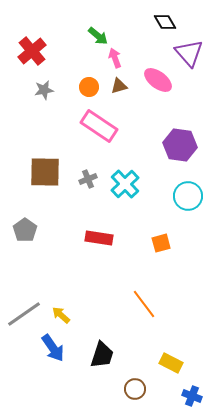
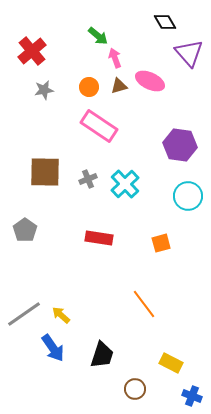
pink ellipse: moved 8 px left, 1 px down; rotated 12 degrees counterclockwise
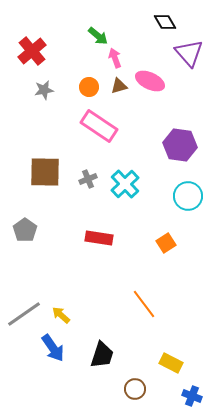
orange square: moved 5 px right; rotated 18 degrees counterclockwise
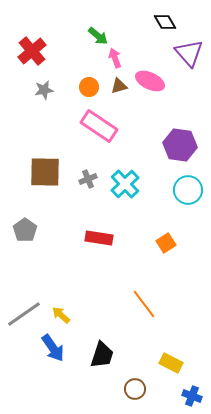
cyan circle: moved 6 px up
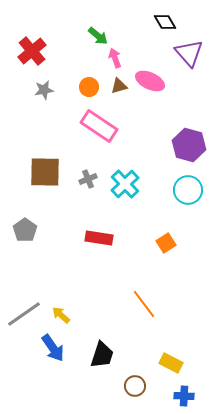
purple hexagon: moved 9 px right; rotated 8 degrees clockwise
brown circle: moved 3 px up
blue cross: moved 8 px left; rotated 18 degrees counterclockwise
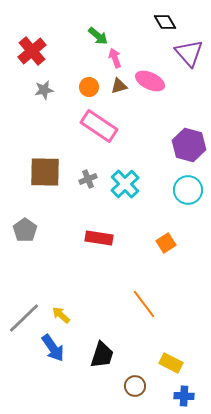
gray line: moved 4 px down; rotated 9 degrees counterclockwise
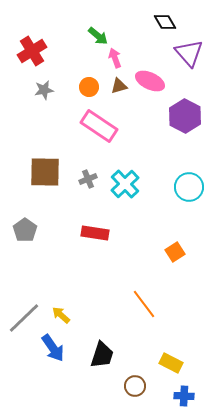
red cross: rotated 8 degrees clockwise
purple hexagon: moved 4 px left, 29 px up; rotated 12 degrees clockwise
cyan circle: moved 1 px right, 3 px up
red rectangle: moved 4 px left, 5 px up
orange square: moved 9 px right, 9 px down
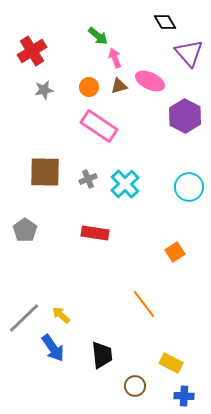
black trapezoid: rotated 24 degrees counterclockwise
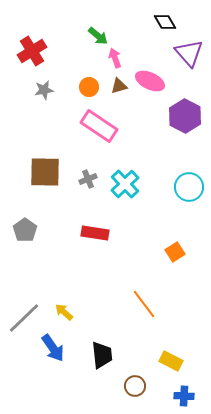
yellow arrow: moved 3 px right, 3 px up
yellow rectangle: moved 2 px up
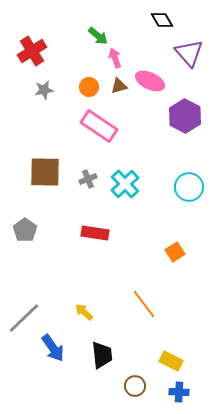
black diamond: moved 3 px left, 2 px up
yellow arrow: moved 20 px right
blue cross: moved 5 px left, 4 px up
